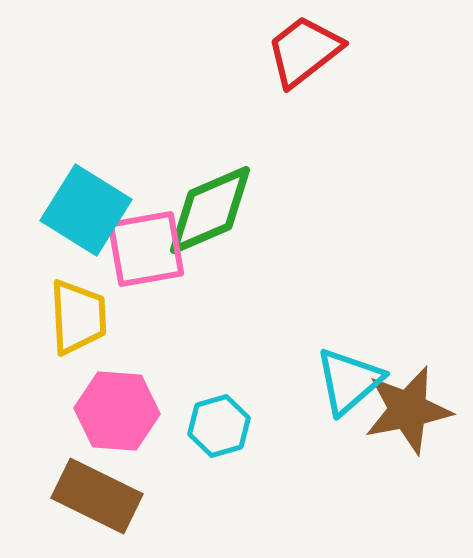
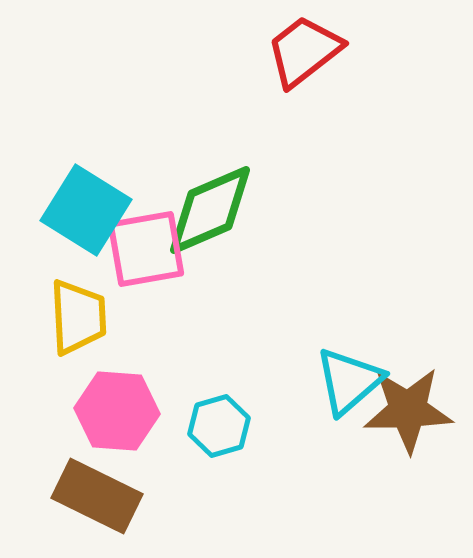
brown star: rotated 10 degrees clockwise
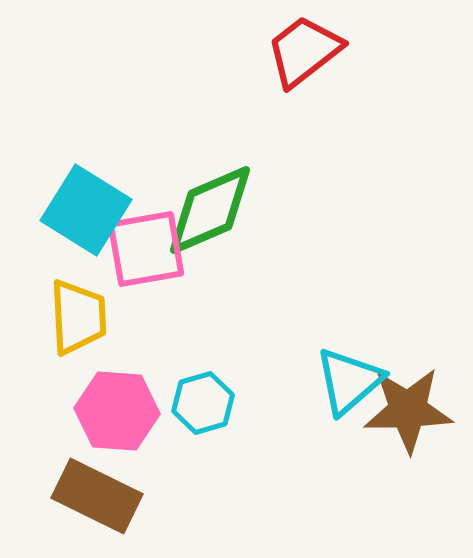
cyan hexagon: moved 16 px left, 23 px up
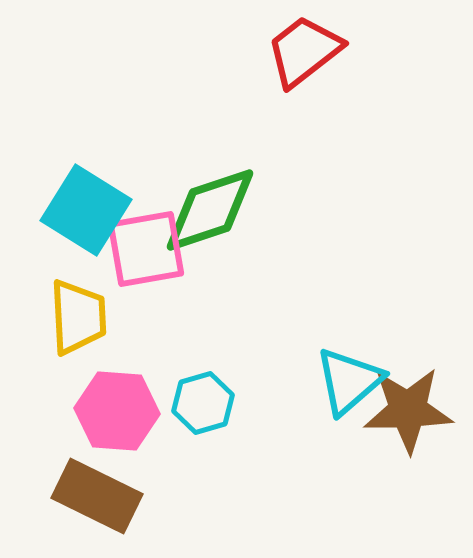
green diamond: rotated 5 degrees clockwise
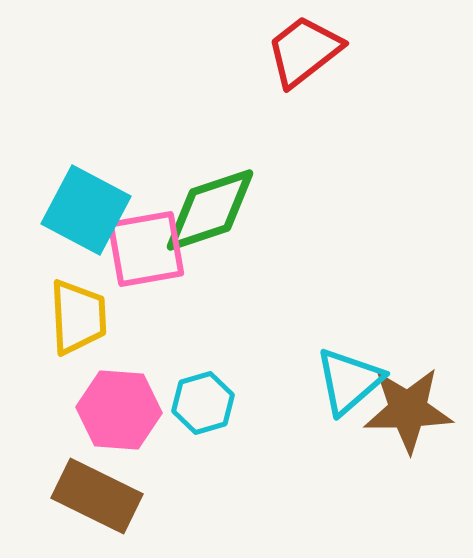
cyan square: rotated 4 degrees counterclockwise
pink hexagon: moved 2 px right, 1 px up
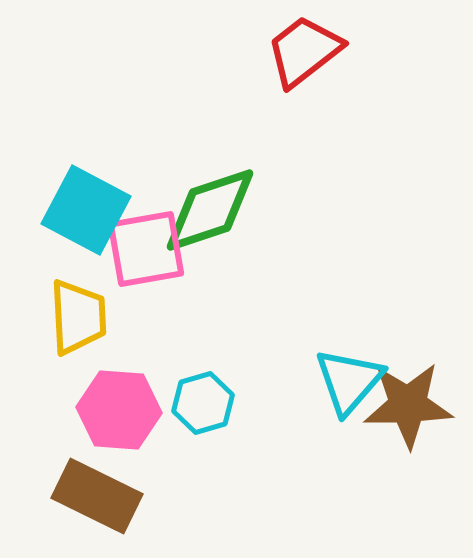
cyan triangle: rotated 8 degrees counterclockwise
brown star: moved 5 px up
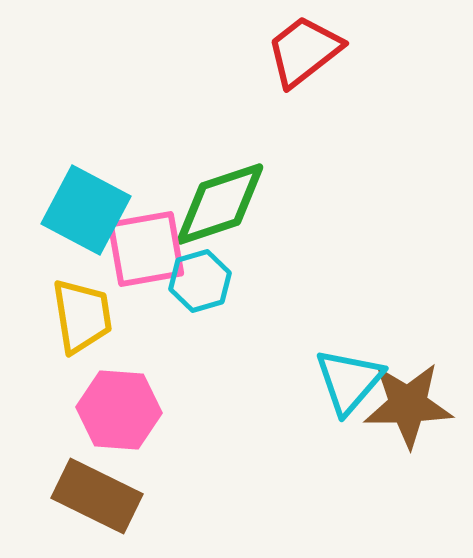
green diamond: moved 10 px right, 6 px up
yellow trapezoid: moved 4 px right, 1 px up; rotated 6 degrees counterclockwise
cyan hexagon: moved 3 px left, 122 px up
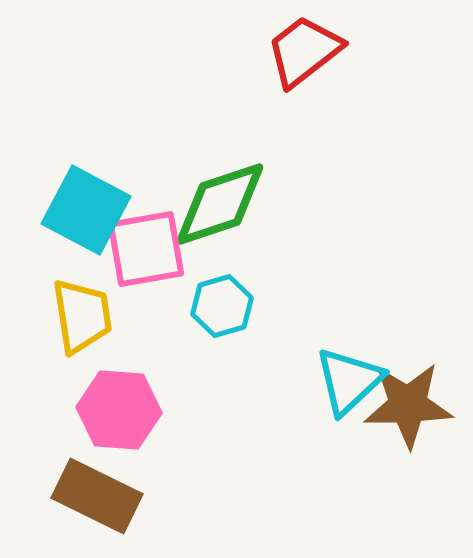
cyan hexagon: moved 22 px right, 25 px down
cyan triangle: rotated 6 degrees clockwise
